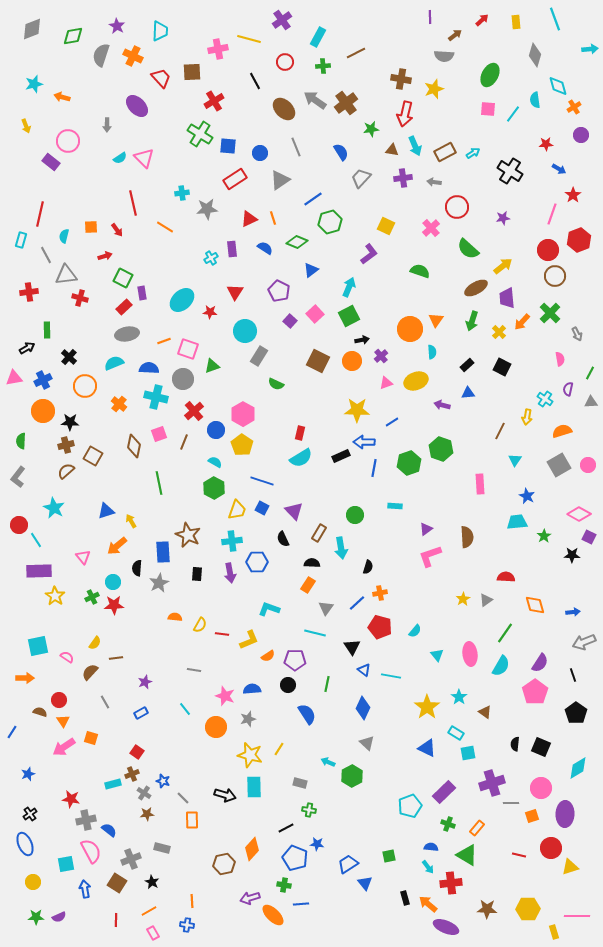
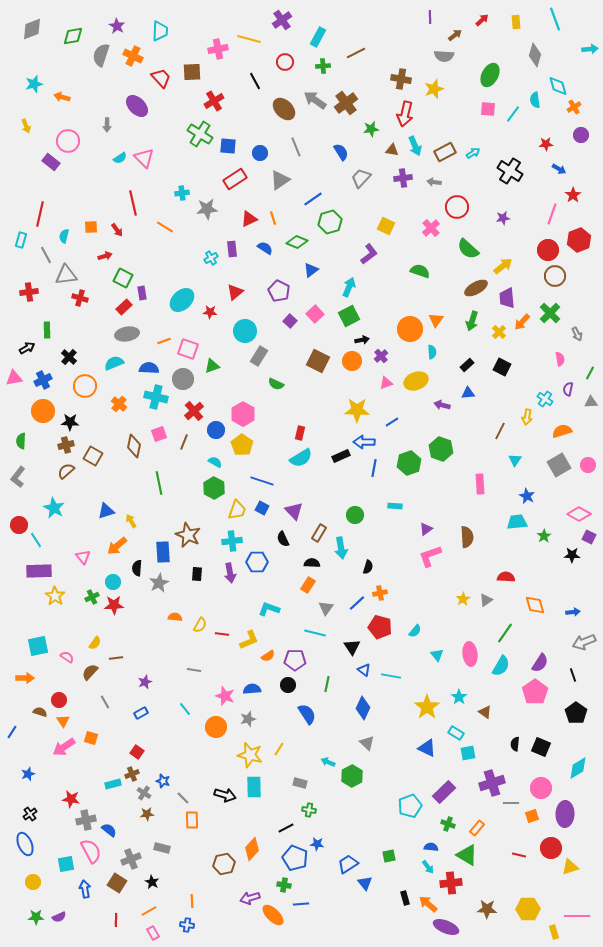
red triangle at (235, 292): rotated 18 degrees clockwise
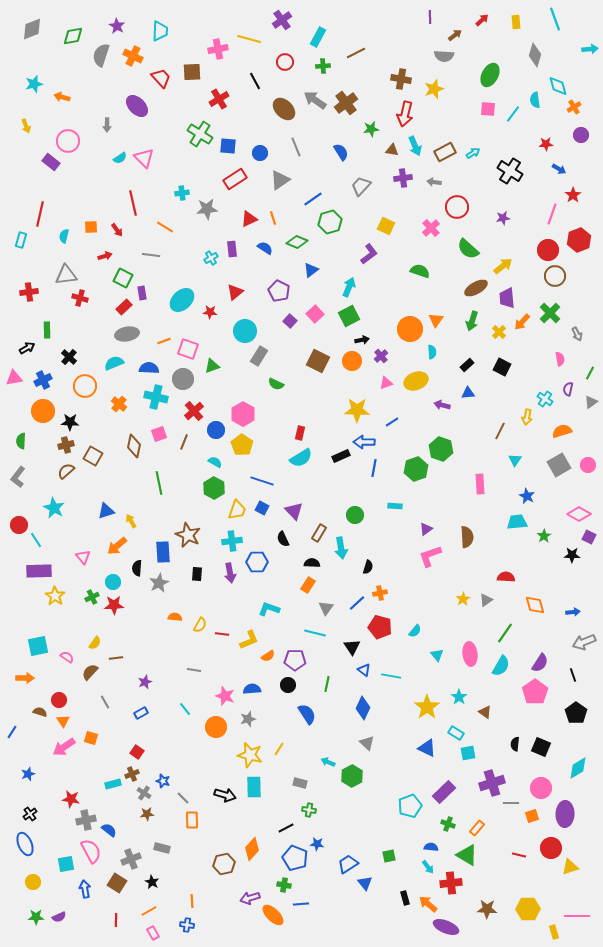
red cross at (214, 101): moved 5 px right, 2 px up
gray trapezoid at (361, 178): moved 8 px down
gray line at (46, 255): moved 105 px right; rotated 54 degrees counterclockwise
gray triangle at (591, 402): rotated 32 degrees counterclockwise
green hexagon at (409, 463): moved 7 px right, 6 px down
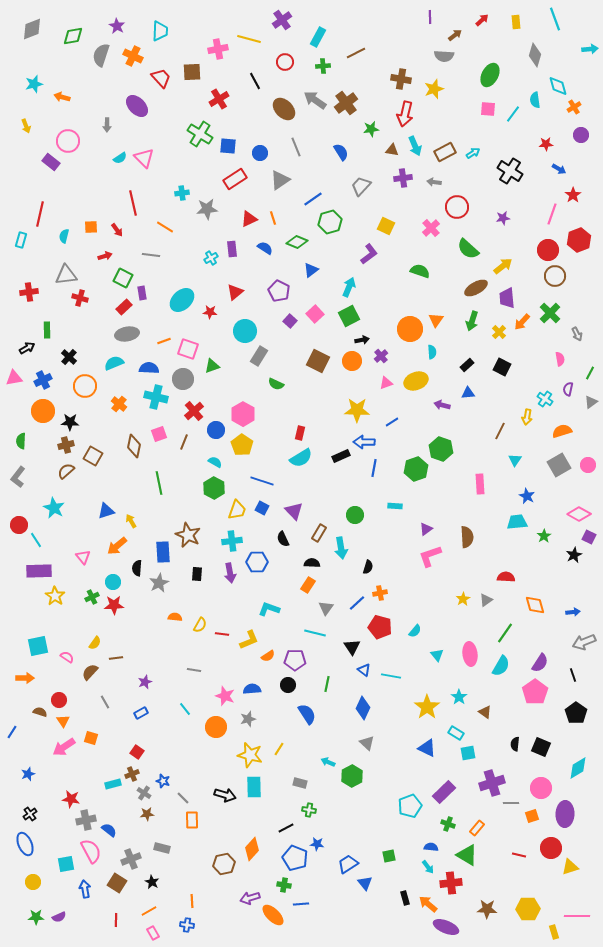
black star at (572, 555): moved 2 px right; rotated 28 degrees counterclockwise
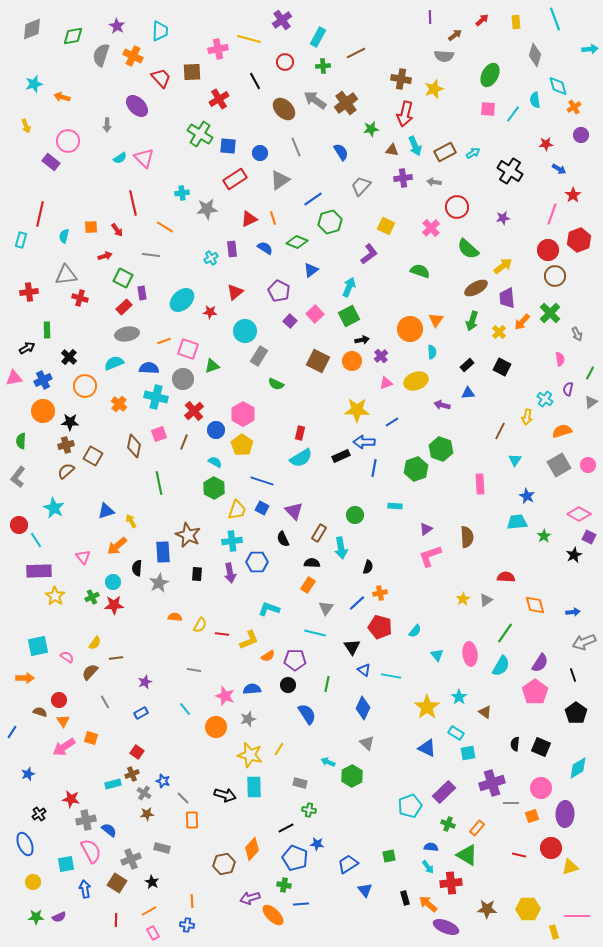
black cross at (30, 814): moved 9 px right
blue triangle at (365, 883): moved 7 px down
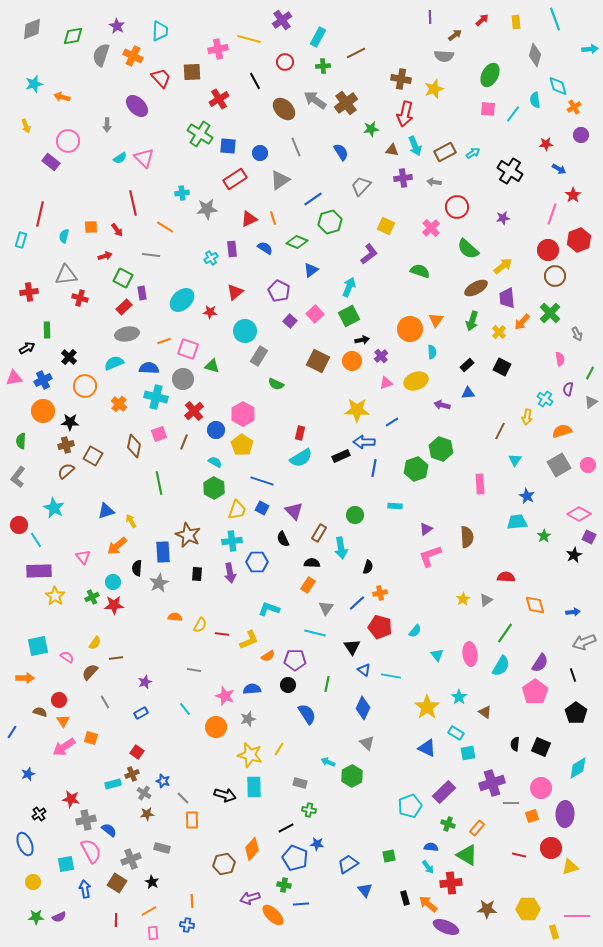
green triangle at (212, 366): rotated 35 degrees clockwise
pink rectangle at (153, 933): rotated 24 degrees clockwise
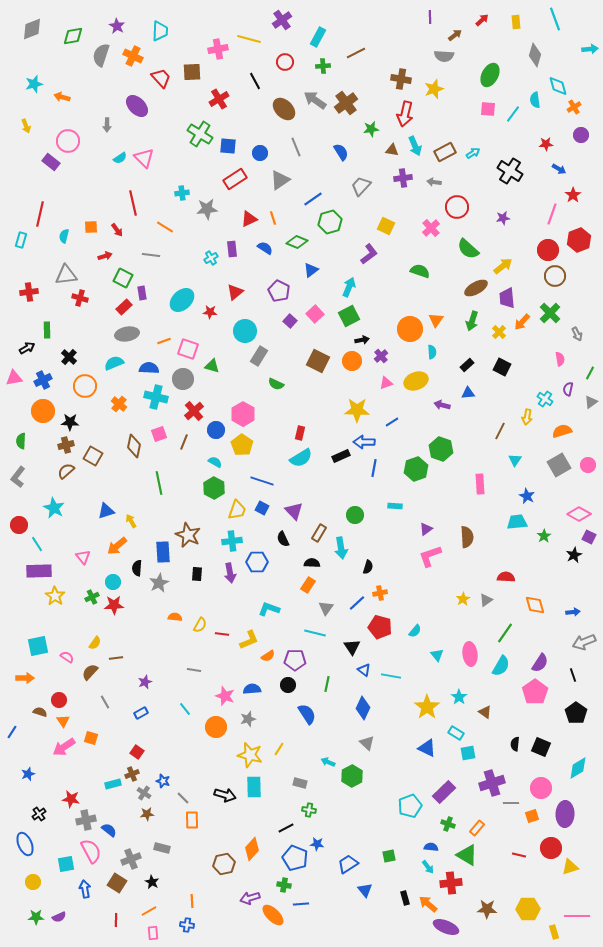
cyan line at (36, 540): moved 1 px right, 4 px down
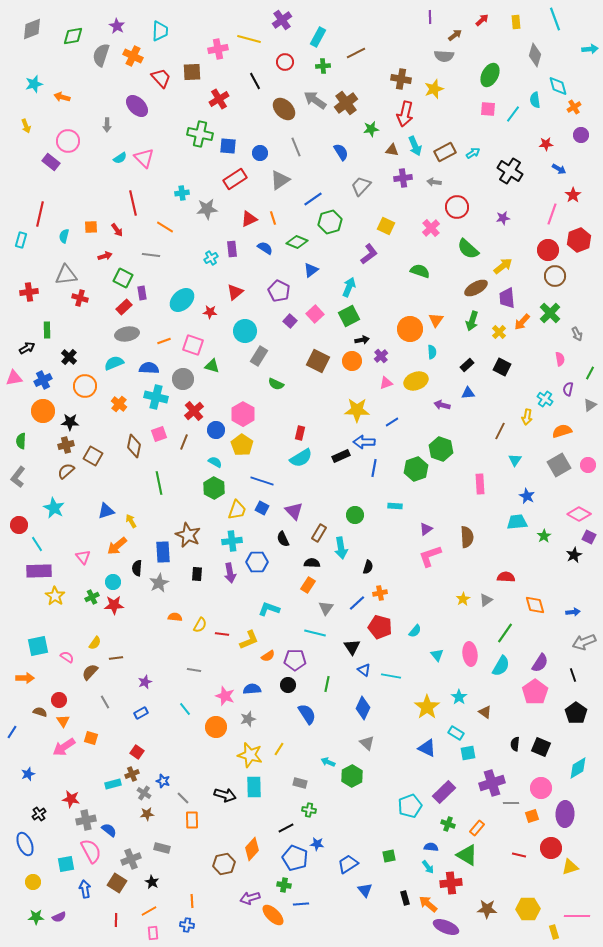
green cross at (200, 134): rotated 20 degrees counterclockwise
pink square at (188, 349): moved 5 px right, 4 px up
gray triangle at (591, 402): moved 1 px left, 3 px down
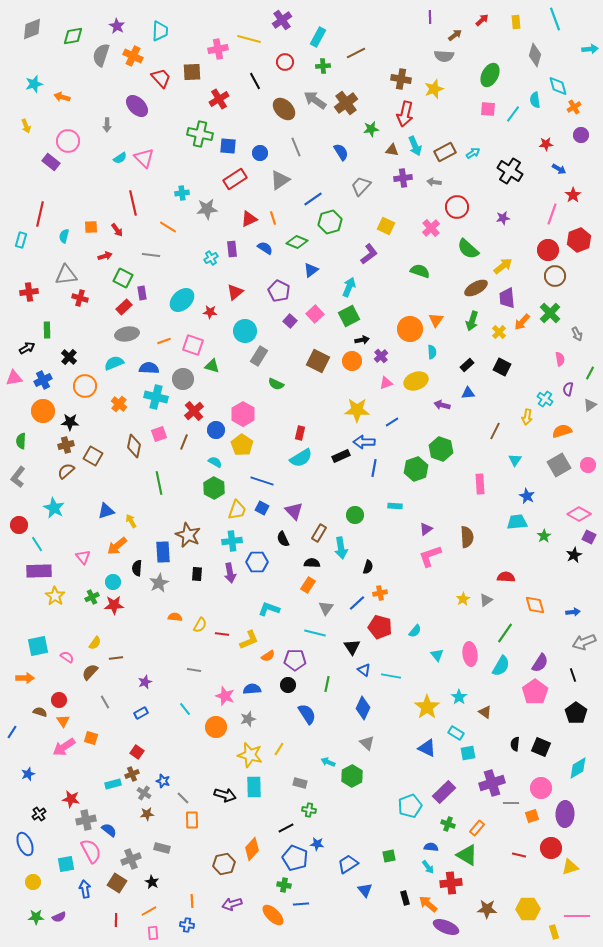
orange line at (165, 227): moved 3 px right
brown line at (500, 431): moved 5 px left
purple arrow at (250, 898): moved 18 px left, 6 px down
